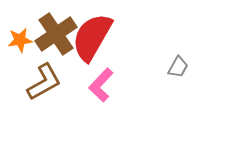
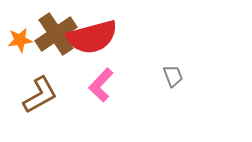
red semicircle: rotated 135 degrees counterclockwise
gray trapezoid: moved 5 px left, 9 px down; rotated 50 degrees counterclockwise
brown L-shape: moved 4 px left, 13 px down
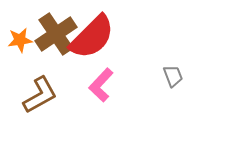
red semicircle: rotated 30 degrees counterclockwise
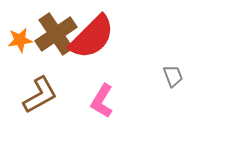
pink L-shape: moved 1 px right, 16 px down; rotated 12 degrees counterclockwise
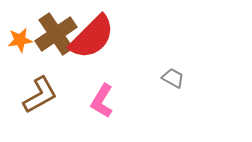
gray trapezoid: moved 2 px down; rotated 40 degrees counterclockwise
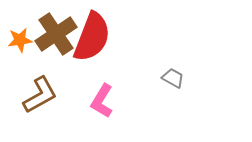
red semicircle: rotated 24 degrees counterclockwise
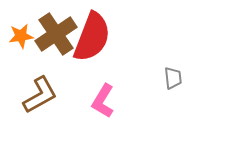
orange star: moved 1 px right, 4 px up
gray trapezoid: rotated 55 degrees clockwise
pink L-shape: moved 1 px right
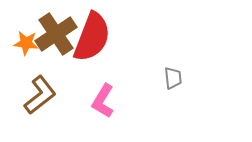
orange star: moved 5 px right, 7 px down; rotated 15 degrees clockwise
brown L-shape: rotated 9 degrees counterclockwise
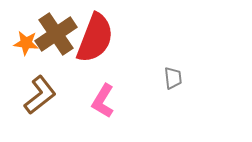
red semicircle: moved 3 px right, 1 px down
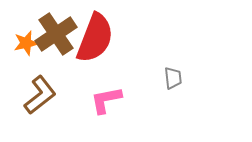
orange star: rotated 20 degrees counterclockwise
pink L-shape: moved 3 px right, 1 px up; rotated 48 degrees clockwise
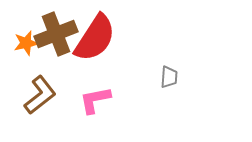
brown cross: rotated 12 degrees clockwise
red semicircle: rotated 12 degrees clockwise
gray trapezoid: moved 4 px left, 1 px up; rotated 10 degrees clockwise
pink L-shape: moved 11 px left
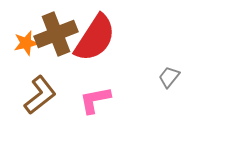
gray trapezoid: rotated 145 degrees counterclockwise
